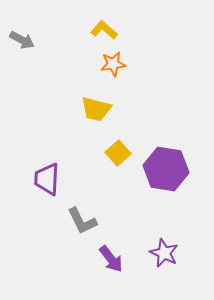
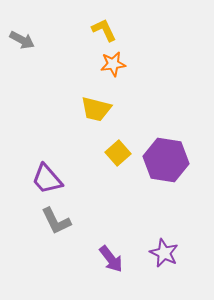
yellow L-shape: rotated 24 degrees clockwise
purple hexagon: moved 9 px up
purple trapezoid: rotated 44 degrees counterclockwise
gray L-shape: moved 26 px left
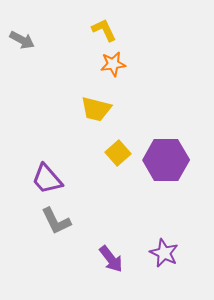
purple hexagon: rotated 9 degrees counterclockwise
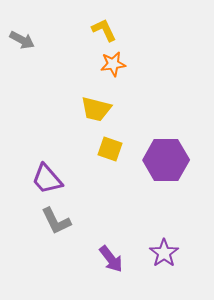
yellow square: moved 8 px left, 4 px up; rotated 30 degrees counterclockwise
purple star: rotated 12 degrees clockwise
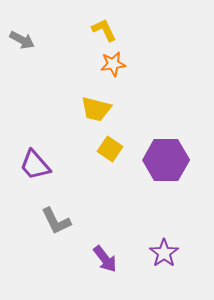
yellow square: rotated 15 degrees clockwise
purple trapezoid: moved 12 px left, 14 px up
purple arrow: moved 6 px left
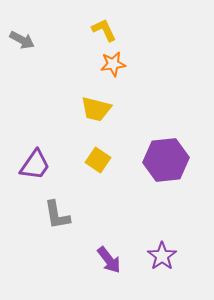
yellow square: moved 12 px left, 11 px down
purple hexagon: rotated 6 degrees counterclockwise
purple trapezoid: rotated 104 degrees counterclockwise
gray L-shape: moved 1 px right, 6 px up; rotated 16 degrees clockwise
purple star: moved 2 px left, 3 px down
purple arrow: moved 4 px right, 1 px down
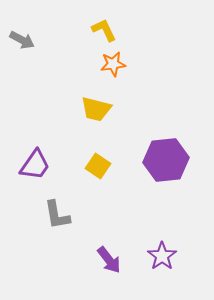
yellow square: moved 6 px down
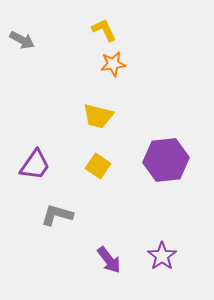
yellow trapezoid: moved 2 px right, 7 px down
gray L-shape: rotated 116 degrees clockwise
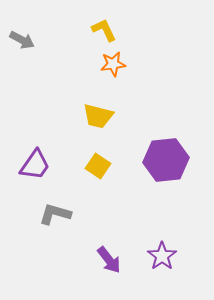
gray L-shape: moved 2 px left, 1 px up
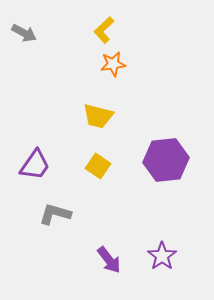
yellow L-shape: rotated 108 degrees counterclockwise
gray arrow: moved 2 px right, 7 px up
